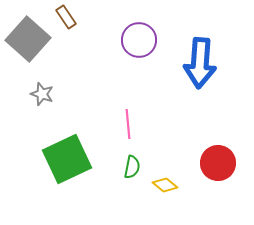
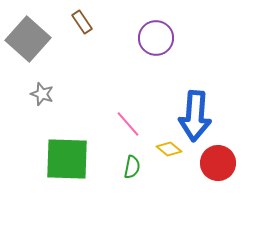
brown rectangle: moved 16 px right, 5 px down
purple circle: moved 17 px right, 2 px up
blue arrow: moved 5 px left, 53 px down
pink line: rotated 36 degrees counterclockwise
green square: rotated 27 degrees clockwise
yellow diamond: moved 4 px right, 36 px up
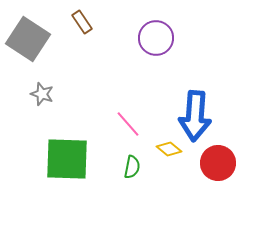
gray square: rotated 9 degrees counterclockwise
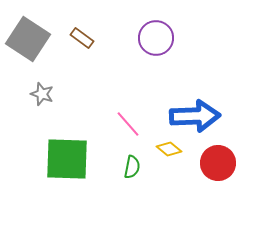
brown rectangle: moved 16 px down; rotated 20 degrees counterclockwise
blue arrow: rotated 96 degrees counterclockwise
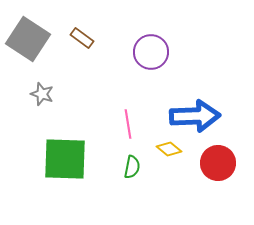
purple circle: moved 5 px left, 14 px down
pink line: rotated 32 degrees clockwise
green square: moved 2 px left
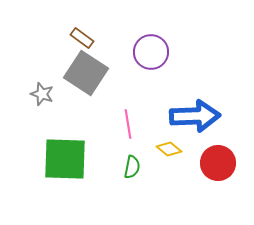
gray square: moved 58 px right, 34 px down
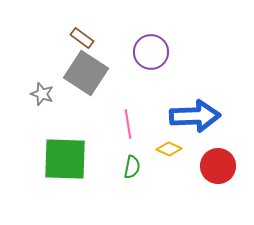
yellow diamond: rotated 15 degrees counterclockwise
red circle: moved 3 px down
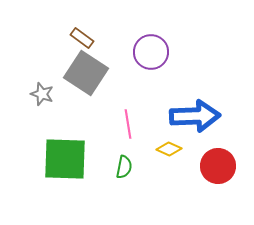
green semicircle: moved 8 px left
